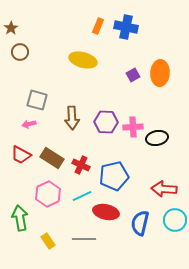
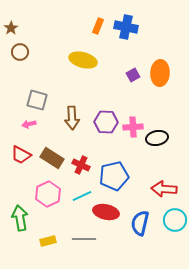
yellow rectangle: rotated 70 degrees counterclockwise
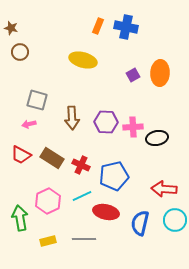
brown star: rotated 24 degrees counterclockwise
pink hexagon: moved 7 px down
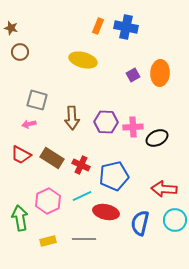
black ellipse: rotated 15 degrees counterclockwise
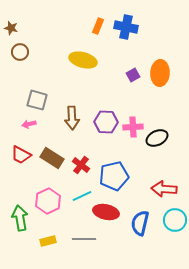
red cross: rotated 12 degrees clockwise
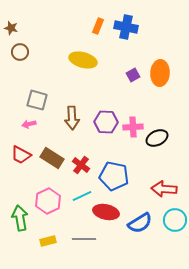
blue pentagon: rotated 24 degrees clockwise
blue semicircle: rotated 135 degrees counterclockwise
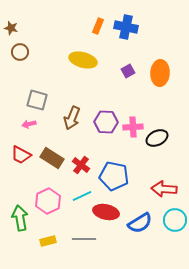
purple square: moved 5 px left, 4 px up
brown arrow: rotated 25 degrees clockwise
